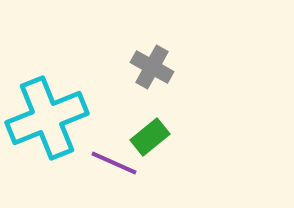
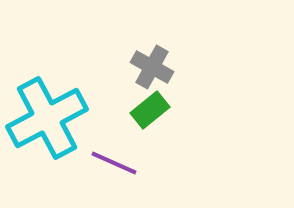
cyan cross: rotated 6 degrees counterclockwise
green rectangle: moved 27 px up
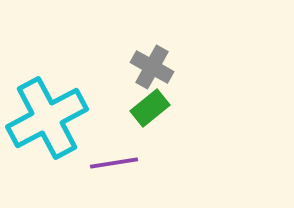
green rectangle: moved 2 px up
purple line: rotated 33 degrees counterclockwise
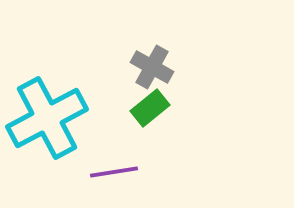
purple line: moved 9 px down
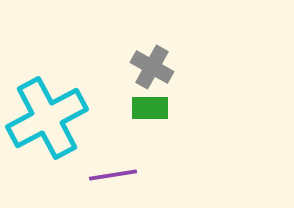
green rectangle: rotated 39 degrees clockwise
purple line: moved 1 px left, 3 px down
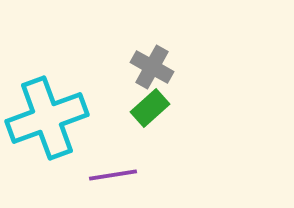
green rectangle: rotated 42 degrees counterclockwise
cyan cross: rotated 8 degrees clockwise
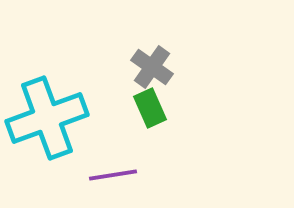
gray cross: rotated 6 degrees clockwise
green rectangle: rotated 72 degrees counterclockwise
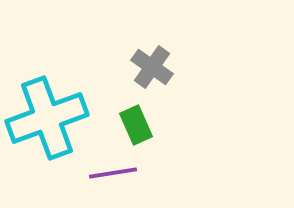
green rectangle: moved 14 px left, 17 px down
purple line: moved 2 px up
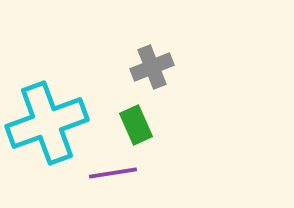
gray cross: rotated 33 degrees clockwise
cyan cross: moved 5 px down
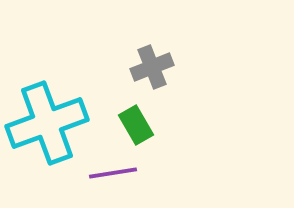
green rectangle: rotated 6 degrees counterclockwise
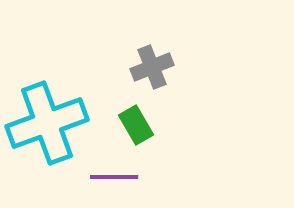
purple line: moved 1 px right, 4 px down; rotated 9 degrees clockwise
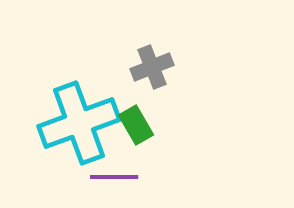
cyan cross: moved 32 px right
